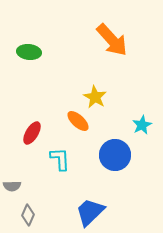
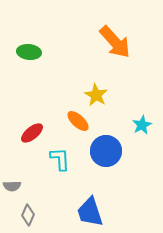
orange arrow: moved 3 px right, 2 px down
yellow star: moved 1 px right, 2 px up
red ellipse: rotated 20 degrees clockwise
blue circle: moved 9 px left, 4 px up
blue trapezoid: rotated 64 degrees counterclockwise
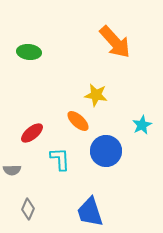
yellow star: rotated 20 degrees counterclockwise
gray semicircle: moved 16 px up
gray diamond: moved 6 px up
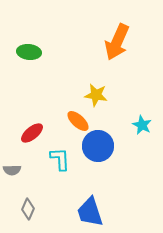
orange arrow: moved 2 px right; rotated 66 degrees clockwise
cyan star: rotated 18 degrees counterclockwise
blue circle: moved 8 px left, 5 px up
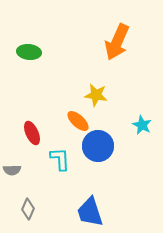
red ellipse: rotated 75 degrees counterclockwise
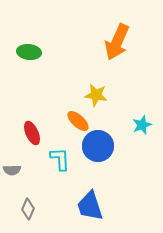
cyan star: rotated 24 degrees clockwise
blue trapezoid: moved 6 px up
